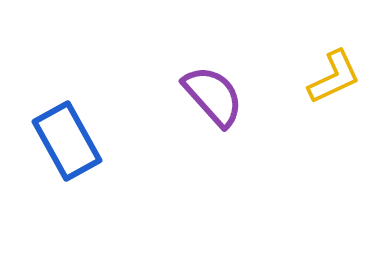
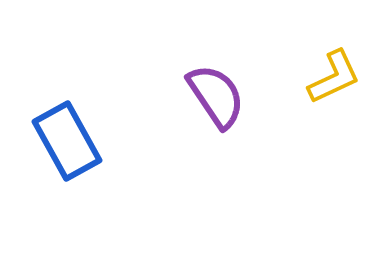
purple semicircle: moved 3 px right; rotated 8 degrees clockwise
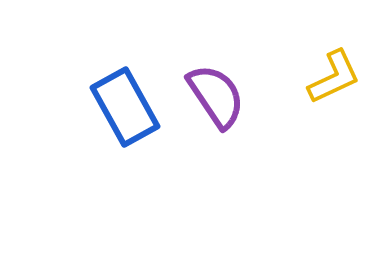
blue rectangle: moved 58 px right, 34 px up
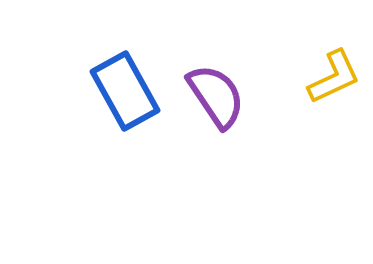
blue rectangle: moved 16 px up
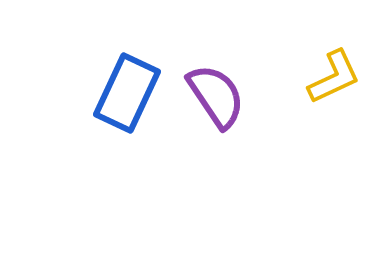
blue rectangle: moved 2 px right, 2 px down; rotated 54 degrees clockwise
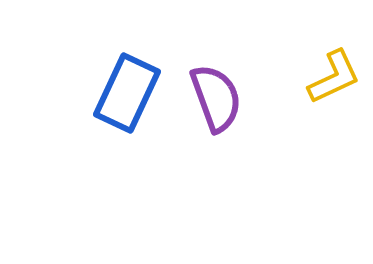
purple semicircle: moved 2 px down; rotated 14 degrees clockwise
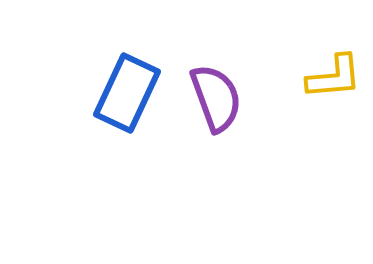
yellow L-shape: rotated 20 degrees clockwise
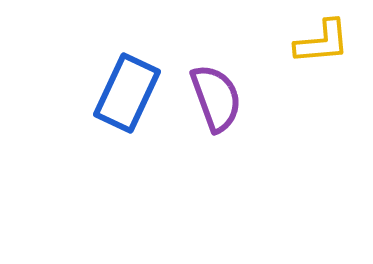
yellow L-shape: moved 12 px left, 35 px up
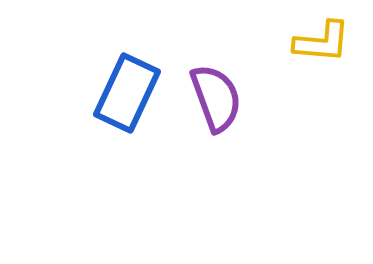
yellow L-shape: rotated 10 degrees clockwise
